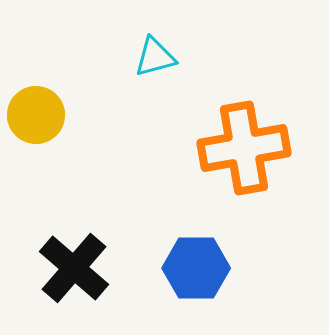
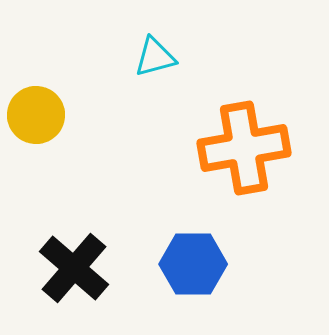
blue hexagon: moved 3 px left, 4 px up
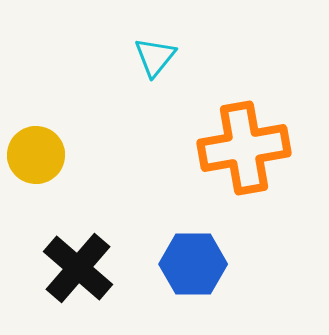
cyan triangle: rotated 36 degrees counterclockwise
yellow circle: moved 40 px down
black cross: moved 4 px right
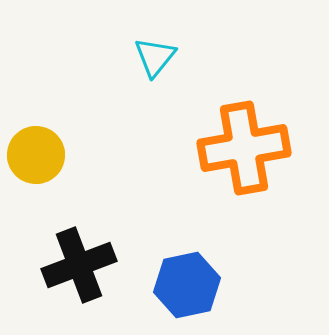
blue hexagon: moved 6 px left, 21 px down; rotated 12 degrees counterclockwise
black cross: moved 1 px right, 3 px up; rotated 28 degrees clockwise
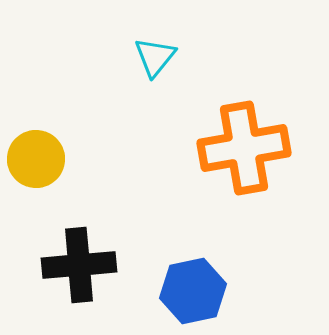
yellow circle: moved 4 px down
black cross: rotated 16 degrees clockwise
blue hexagon: moved 6 px right, 6 px down
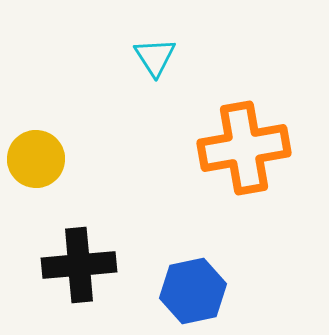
cyan triangle: rotated 12 degrees counterclockwise
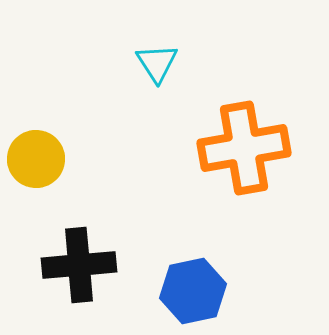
cyan triangle: moved 2 px right, 6 px down
